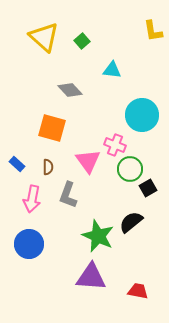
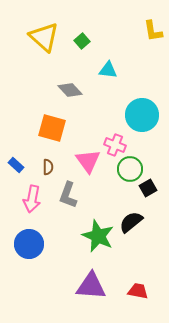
cyan triangle: moved 4 px left
blue rectangle: moved 1 px left, 1 px down
purple triangle: moved 9 px down
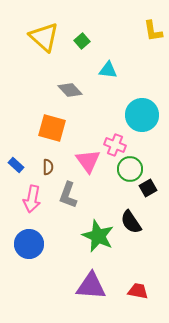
black semicircle: rotated 85 degrees counterclockwise
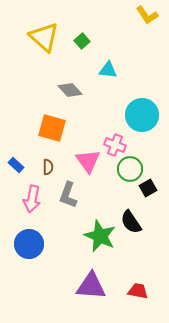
yellow L-shape: moved 6 px left, 16 px up; rotated 25 degrees counterclockwise
green star: moved 2 px right
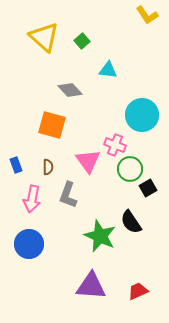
orange square: moved 3 px up
blue rectangle: rotated 28 degrees clockwise
red trapezoid: rotated 35 degrees counterclockwise
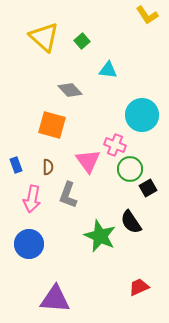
purple triangle: moved 36 px left, 13 px down
red trapezoid: moved 1 px right, 4 px up
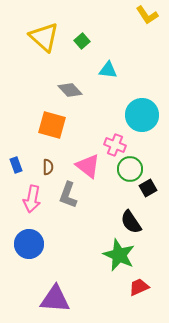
pink triangle: moved 5 px down; rotated 16 degrees counterclockwise
green star: moved 19 px right, 19 px down
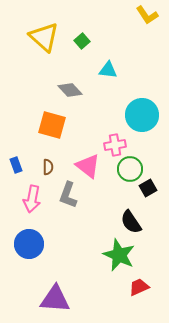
pink cross: rotated 30 degrees counterclockwise
